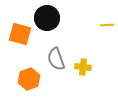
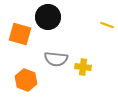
black circle: moved 1 px right, 1 px up
yellow line: rotated 24 degrees clockwise
gray semicircle: rotated 65 degrees counterclockwise
orange hexagon: moved 3 px left, 1 px down; rotated 20 degrees counterclockwise
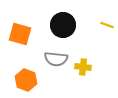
black circle: moved 15 px right, 8 px down
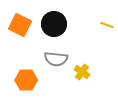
black circle: moved 9 px left, 1 px up
orange square: moved 9 px up; rotated 10 degrees clockwise
yellow cross: moved 1 px left, 5 px down; rotated 28 degrees clockwise
orange hexagon: rotated 20 degrees counterclockwise
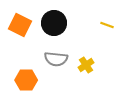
black circle: moved 1 px up
yellow cross: moved 4 px right, 7 px up; rotated 21 degrees clockwise
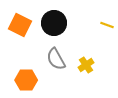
gray semicircle: rotated 55 degrees clockwise
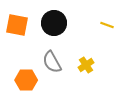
orange square: moved 3 px left; rotated 15 degrees counterclockwise
gray semicircle: moved 4 px left, 3 px down
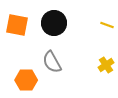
yellow cross: moved 20 px right
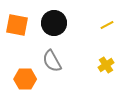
yellow line: rotated 48 degrees counterclockwise
gray semicircle: moved 1 px up
orange hexagon: moved 1 px left, 1 px up
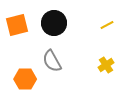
orange square: rotated 25 degrees counterclockwise
